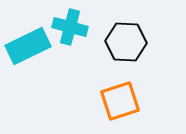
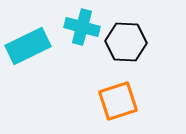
cyan cross: moved 12 px right
orange square: moved 2 px left
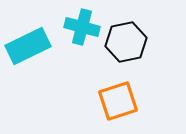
black hexagon: rotated 15 degrees counterclockwise
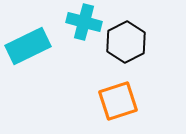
cyan cross: moved 2 px right, 5 px up
black hexagon: rotated 15 degrees counterclockwise
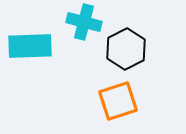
black hexagon: moved 7 px down
cyan rectangle: moved 2 px right; rotated 24 degrees clockwise
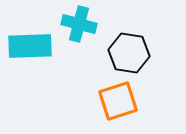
cyan cross: moved 5 px left, 2 px down
black hexagon: moved 3 px right, 4 px down; rotated 24 degrees counterclockwise
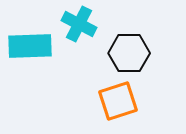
cyan cross: rotated 12 degrees clockwise
black hexagon: rotated 9 degrees counterclockwise
